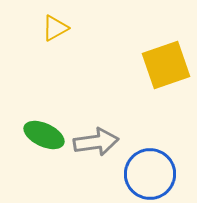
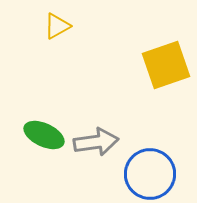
yellow triangle: moved 2 px right, 2 px up
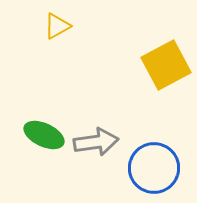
yellow square: rotated 9 degrees counterclockwise
blue circle: moved 4 px right, 6 px up
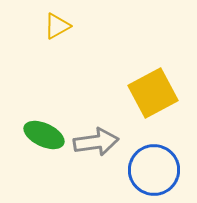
yellow square: moved 13 px left, 28 px down
blue circle: moved 2 px down
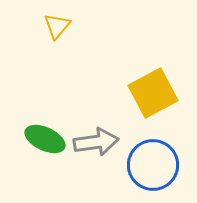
yellow triangle: rotated 20 degrees counterclockwise
green ellipse: moved 1 px right, 4 px down
blue circle: moved 1 px left, 5 px up
